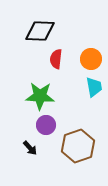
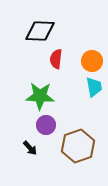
orange circle: moved 1 px right, 2 px down
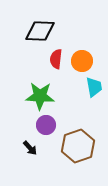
orange circle: moved 10 px left
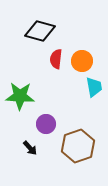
black diamond: rotated 12 degrees clockwise
green star: moved 20 px left
purple circle: moved 1 px up
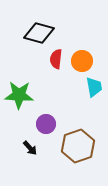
black diamond: moved 1 px left, 2 px down
green star: moved 1 px left, 1 px up
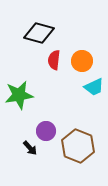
red semicircle: moved 2 px left, 1 px down
cyan trapezoid: rotated 75 degrees clockwise
green star: rotated 12 degrees counterclockwise
purple circle: moved 7 px down
brown hexagon: rotated 20 degrees counterclockwise
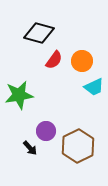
red semicircle: rotated 150 degrees counterclockwise
brown hexagon: rotated 12 degrees clockwise
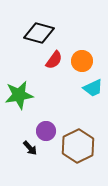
cyan trapezoid: moved 1 px left, 1 px down
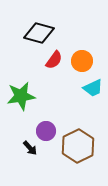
green star: moved 2 px right, 1 px down
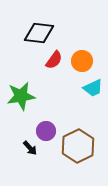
black diamond: rotated 8 degrees counterclockwise
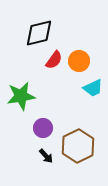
black diamond: rotated 20 degrees counterclockwise
orange circle: moved 3 px left
purple circle: moved 3 px left, 3 px up
black arrow: moved 16 px right, 8 px down
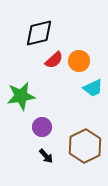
red semicircle: rotated 12 degrees clockwise
purple circle: moved 1 px left, 1 px up
brown hexagon: moved 7 px right
